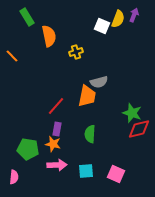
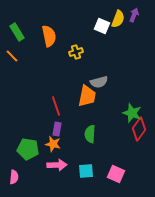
green rectangle: moved 10 px left, 15 px down
red line: rotated 60 degrees counterclockwise
red diamond: rotated 40 degrees counterclockwise
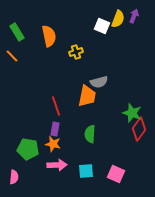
purple arrow: moved 1 px down
purple rectangle: moved 2 px left
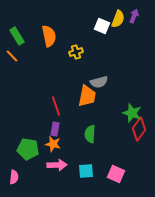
green rectangle: moved 4 px down
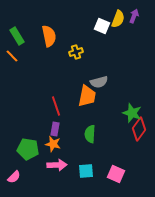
pink semicircle: rotated 40 degrees clockwise
